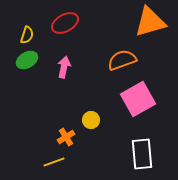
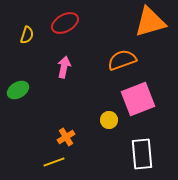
green ellipse: moved 9 px left, 30 px down
pink square: rotated 8 degrees clockwise
yellow circle: moved 18 px right
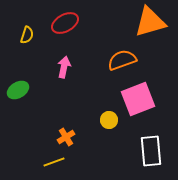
white rectangle: moved 9 px right, 3 px up
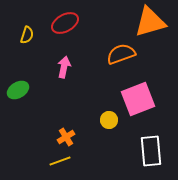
orange semicircle: moved 1 px left, 6 px up
yellow line: moved 6 px right, 1 px up
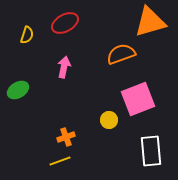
orange cross: rotated 12 degrees clockwise
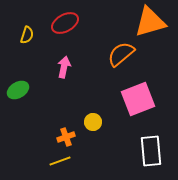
orange semicircle: rotated 20 degrees counterclockwise
yellow circle: moved 16 px left, 2 px down
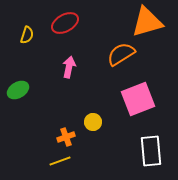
orange triangle: moved 3 px left
orange semicircle: rotated 8 degrees clockwise
pink arrow: moved 5 px right
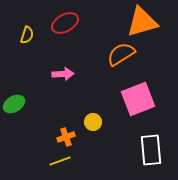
orange triangle: moved 5 px left
pink arrow: moved 6 px left, 7 px down; rotated 75 degrees clockwise
green ellipse: moved 4 px left, 14 px down
white rectangle: moved 1 px up
